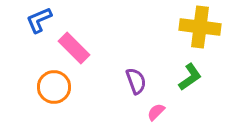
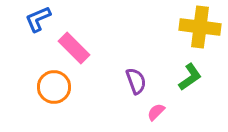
blue L-shape: moved 1 px left, 1 px up
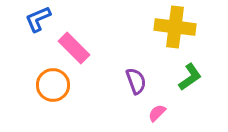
yellow cross: moved 25 px left
orange circle: moved 1 px left, 2 px up
pink semicircle: moved 1 px right, 1 px down
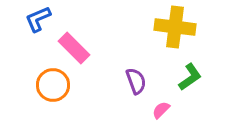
pink semicircle: moved 4 px right, 3 px up
